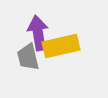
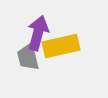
purple arrow: rotated 24 degrees clockwise
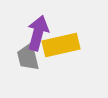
yellow rectangle: moved 1 px up
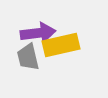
purple arrow: rotated 68 degrees clockwise
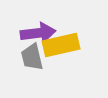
gray trapezoid: moved 4 px right
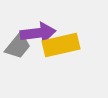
gray trapezoid: moved 14 px left, 11 px up; rotated 128 degrees counterclockwise
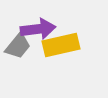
purple arrow: moved 4 px up
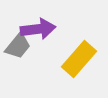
yellow rectangle: moved 18 px right, 14 px down; rotated 36 degrees counterclockwise
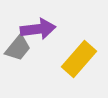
gray trapezoid: moved 2 px down
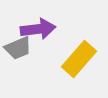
gray trapezoid: rotated 28 degrees clockwise
